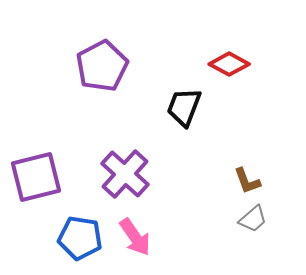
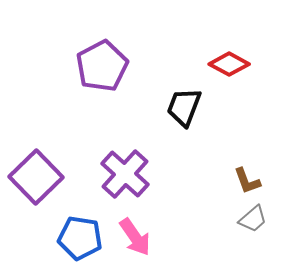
purple square: rotated 30 degrees counterclockwise
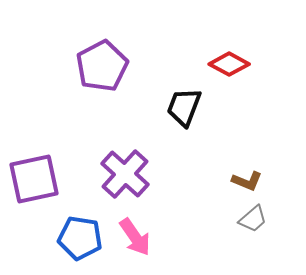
purple square: moved 2 px left, 2 px down; rotated 32 degrees clockwise
brown L-shape: rotated 48 degrees counterclockwise
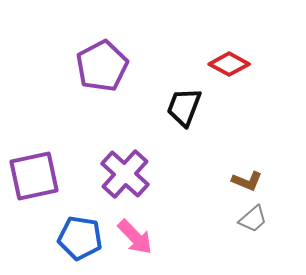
purple square: moved 3 px up
pink arrow: rotated 9 degrees counterclockwise
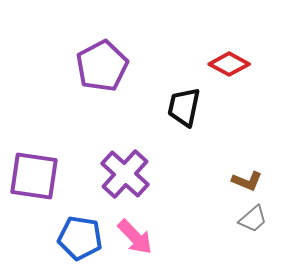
black trapezoid: rotated 9 degrees counterclockwise
purple square: rotated 20 degrees clockwise
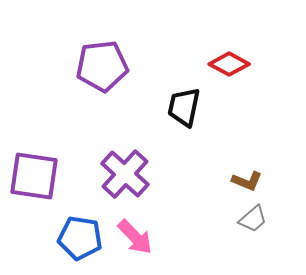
purple pentagon: rotated 21 degrees clockwise
